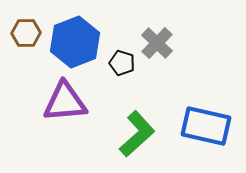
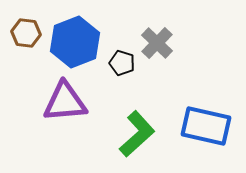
brown hexagon: rotated 8 degrees clockwise
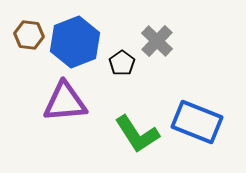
brown hexagon: moved 3 px right, 2 px down
gray cross: moved 2 px up
black pentagon: rotated 20 degrees clockwise
blue rectangle: moved 9 px left, 4 px up; rotated 9 degrees clockwise
green L-shape: rotated 99 degrees clockwise
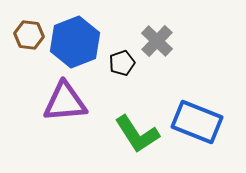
black pentagon: rotated 15 degrees clockwise
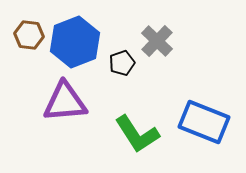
blue rectangle: moved 7 px right
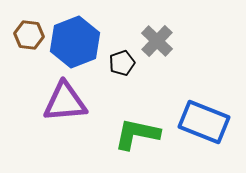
green L-shape: rotated 135 degrees clockwise
